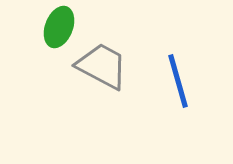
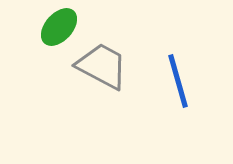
green ellipse: rotated 21 degrees clockwise
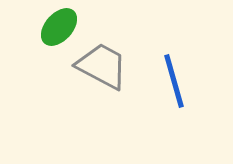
blue line: moved 4 px left
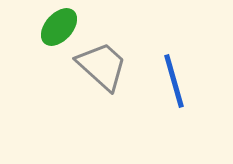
gray trapezoid: rotated 14 degrees clockwise
